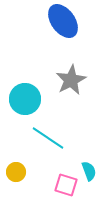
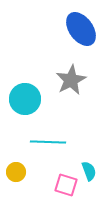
blue ellipse: moved 18 px right, 8 px down
cyan line: moved 4 px down; rotated 32 degrees counterclockwise
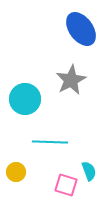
cyan line: moved 2 px right
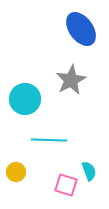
cyan line: moved 1 px left, 2 px up
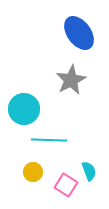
blue ellipse: moved 2 px left, 4 px down
cyan circle: moved 1 px left, 10 px down
yellow circle: moved 17 px right
pink square: rotated 15 degrees clockwise
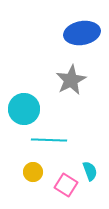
blue ellipse: moved 3 px right; rotated 64 degrees counterclockwise
cyan semicircle: moved 1 px right
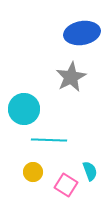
gray star: moved 3 px up
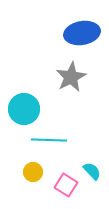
cyan semicircle: moved 2 px right; rotated 24 degrees counterclockwise
